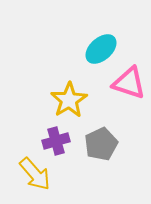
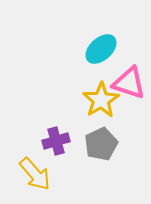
yellow star: moved 32 px right
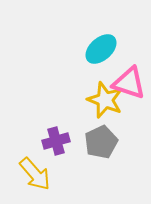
yellow star: moved 4 px right; rotated 18 degrees counterclockwise
gray pentagon: moved 2 px up
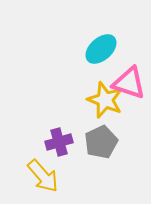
purple cross: moved 3 px right, 1 px down
yellow arrow: moved 8 px right, 2 px down
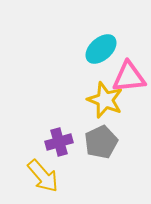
pink triangle: moved 6 px up; rotated 24 degrees counterclockwise
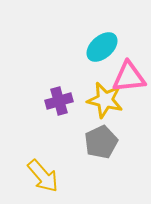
cyan ellipse: moved 1 px right, 2 px up
yellow star: rotated 9 degrees counterclockwise
purple cross: moved 41 px up
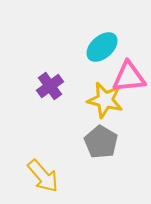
purple cross: moved 9 px left, 15 px up; rotated 20 degrees counterclockwise
gray pentagon: rotated 16 degrees counterclockwise
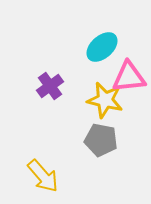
gray pentagon: moved 2 px up; rotated 20 degrees counterclockwise
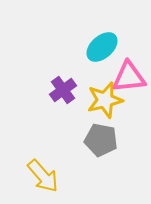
purple cross: moved 13 px right, 4 px down
yellow star: rotated 27 degrees counterclockwise
